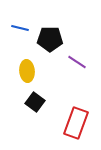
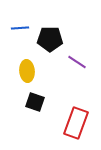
blue line: rotated 18 degrees counterclockwise
black square: rotated 18 degrees counterclockwise
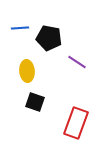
black pentagon: moved 1 px left, 1 px up; rotated 10 degrees clockwise
